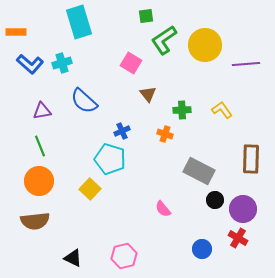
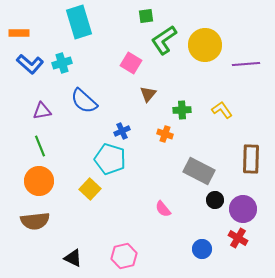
orange rectangle: moved 3 px right, 1 px down
brown triangle: rotated 18 degrees clockwise
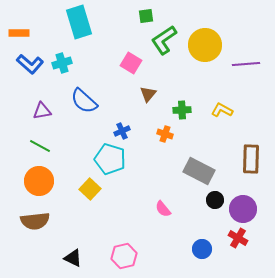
yellow L-shape: rotated 25 degrees counterclockwise
green line: rotated 40 degrees counterclockwise
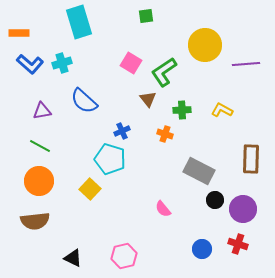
green L-shape: moved 32 px down
brown triangle: moved 5 px down; rotated 18 degrees counterclockwise
red cross: moved 6 px down; rotated 12 degrees counterclockwise
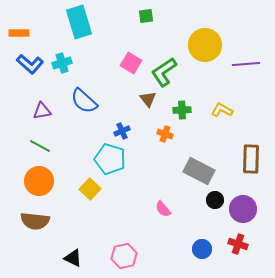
brown semicircle: rotated 12 degrees clockwise
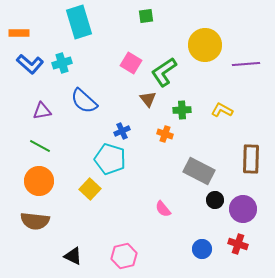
black triangle: moved 2 px up
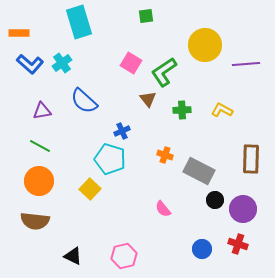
cyan cross: rotated 18 degrees counterclockwise
orange cross: moved 21 px down
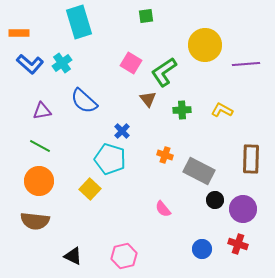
blue cross: rotated 21 degrees counterclockwise
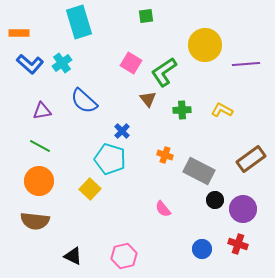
brown rectangle: rotated 52 degrees clockwise
